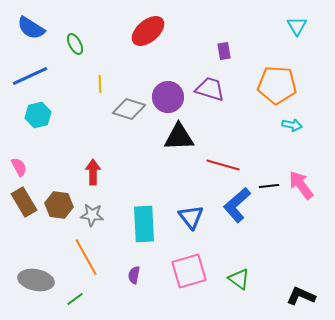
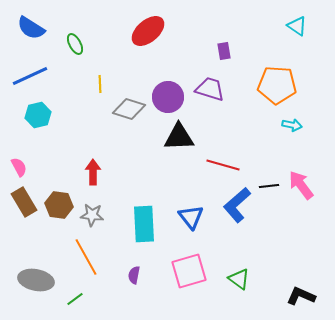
cyan triangle: rotated 25 degrees counterclockwise
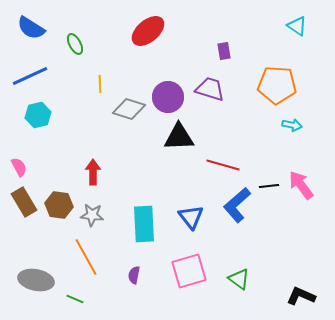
green line: rotated 60 degrees clockwise
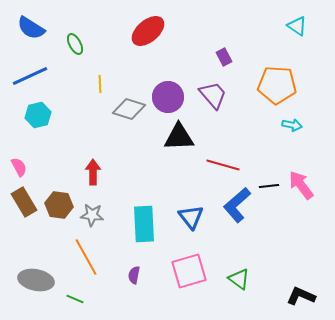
purple rectangle: moved 6 px down; rotated 18 degrees counterclockwise
purple trapezoid: moved 3 px right, 6 px down; rotated 32 degrees clockwise
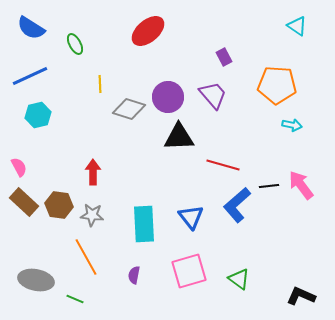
brown rectangle: rotated 16 degrees counterclockwise
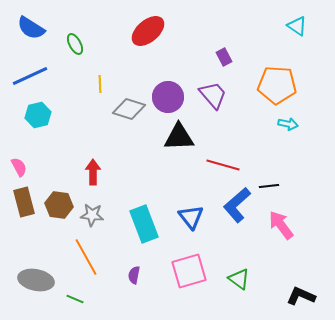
cyan arrow: moved 4 px left, 1 px up
pink arrow: moved 20 px left, 40 px down
brown rectangle: rotated 32 degrees clockwise
cyan rectangle: rotated 18 degrees counterclockwise
